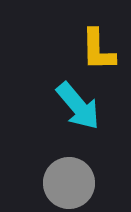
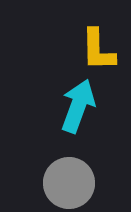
cyan arrow: rotated 120 degrees counterclockwise
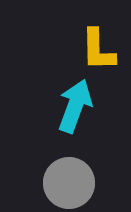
cyan arrow: moved 3 px left
